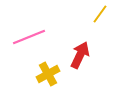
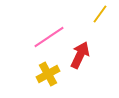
pink line: moved 20 px right; rotated 12 degrees counterclockwise
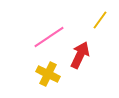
yellow line: moved 6 px down
yellow cross: rotated 35 degrees counterclockwise
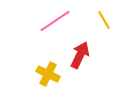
yellow line: moved 4 px right; rotated 66 degrees counterclockwise
pink line: moved 6 px right, 16 px up
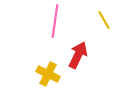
pink line: rotated 48 degrees counterclockwise
red arrow: moved 2 px left
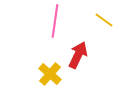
yellow line: rotated 24 degrees counterclockwise
yellow cross: moved 2 px right; rotated 15 degrees clockwise
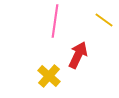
yellow cross: moved 1 px left, 2 px down
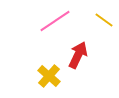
pink line: rotated 48 degrees clockwise
